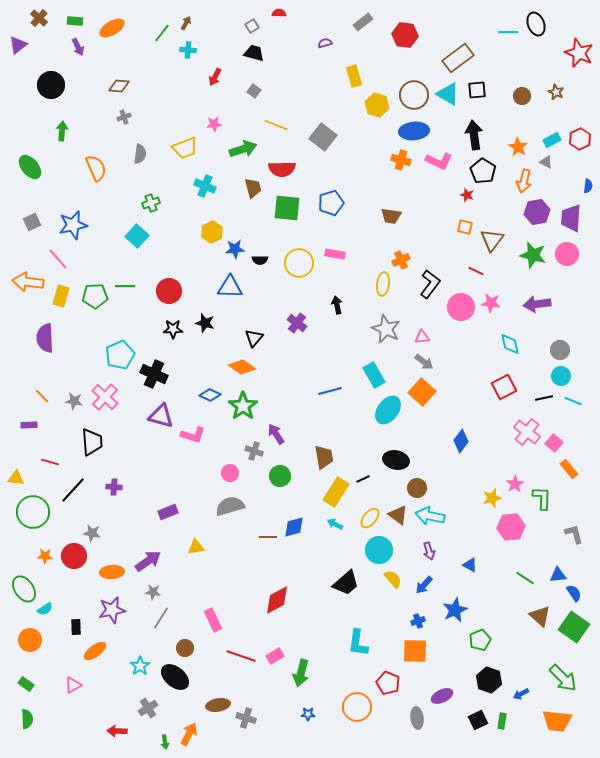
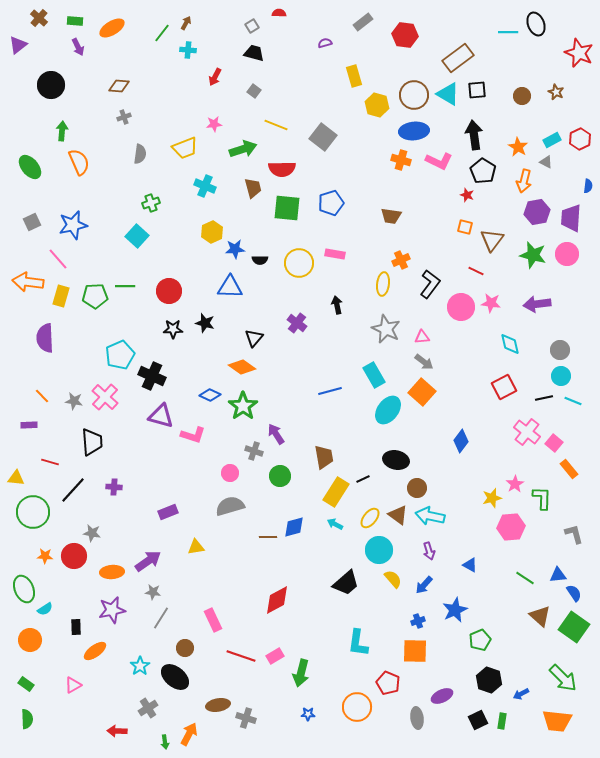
orange semicircle at (96, 168): moved 17 px left, 6 px up
black cross at (154, 374): moved 2 px left, 2 px down
green ellipse at (24, 589): rotated 12 degrees clockwise
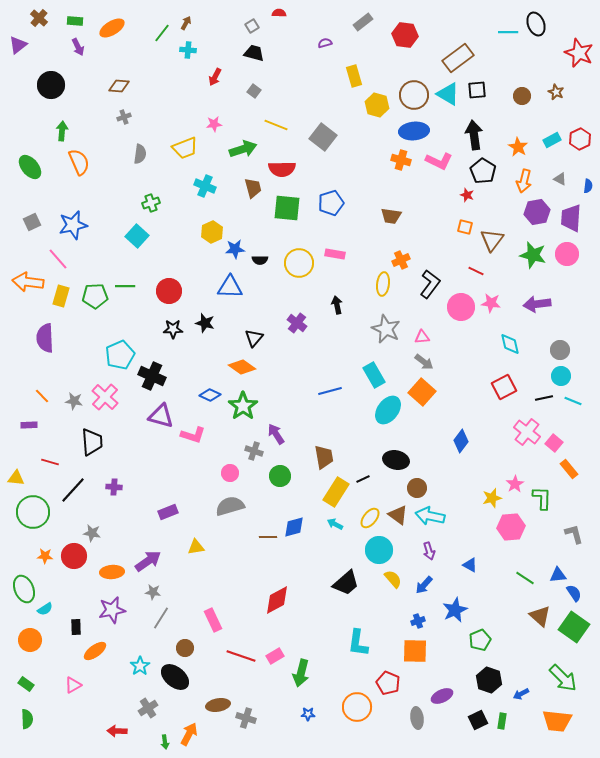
gray triangle at (546, 162): moved 14 px right, 17 px down
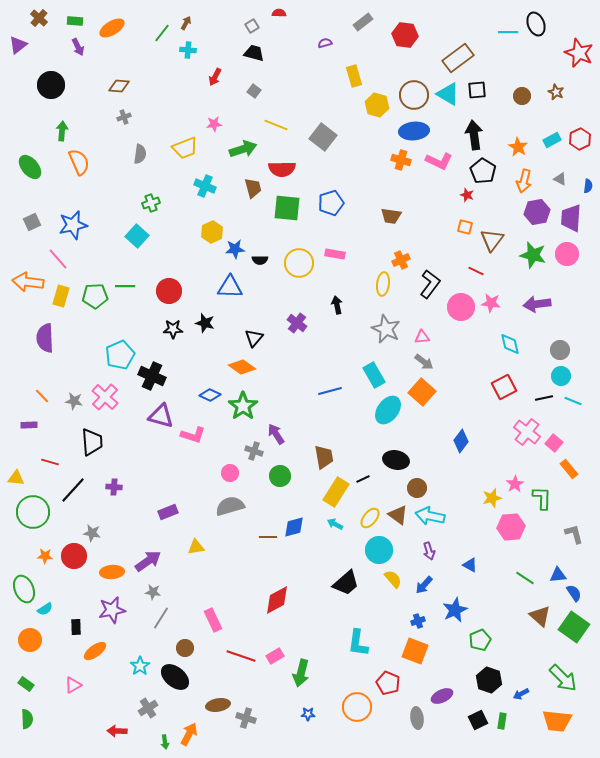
orange square at (415, 651): rotated 20 degrees clockwise
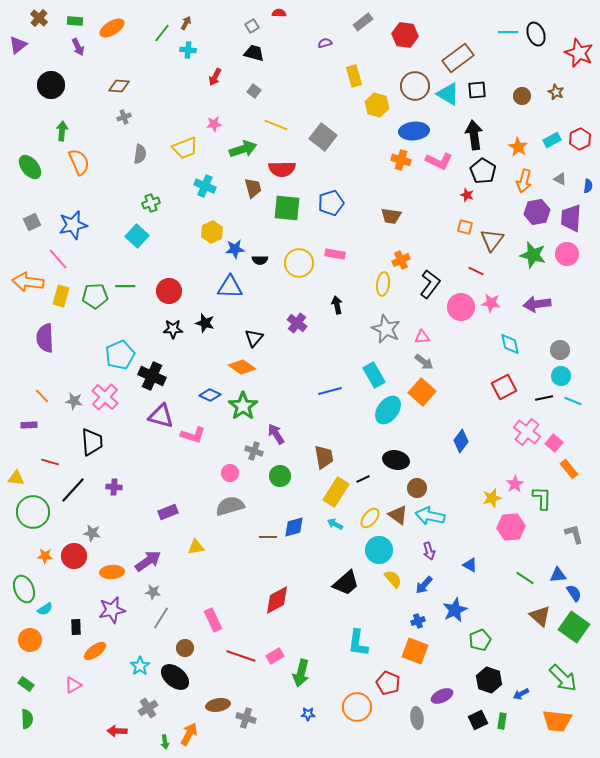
black ellipse at (536, 24): moved 10 px down
brown circle at (414, 95): moved 1 px right, 9 px up
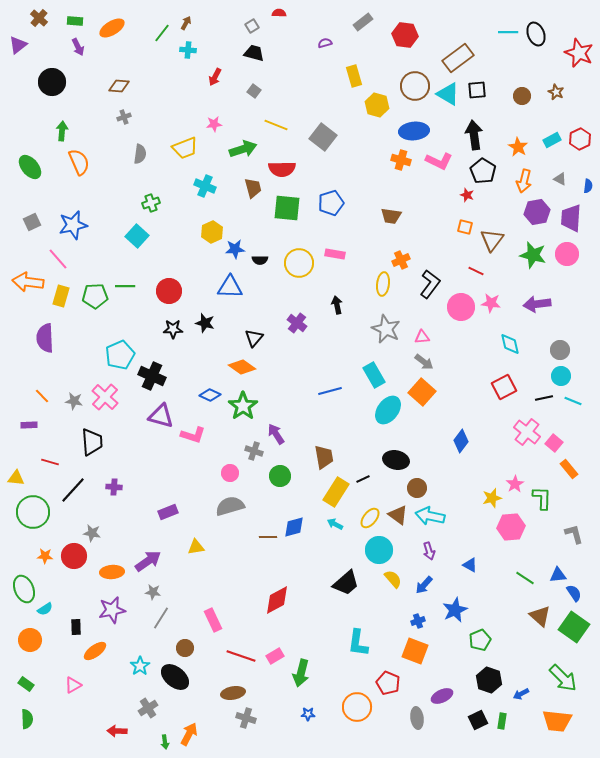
black circle at (51, 85): moved 1 px right, 3 px up
brown ellipse at (218, 705): moved 15 px right, 12 px up
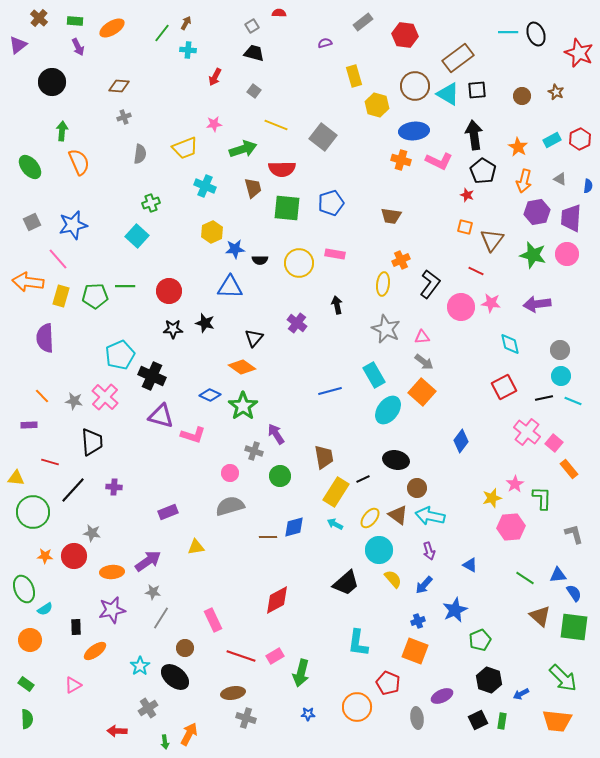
green square at (574, 627): rotated 28 degrees counterclockwise
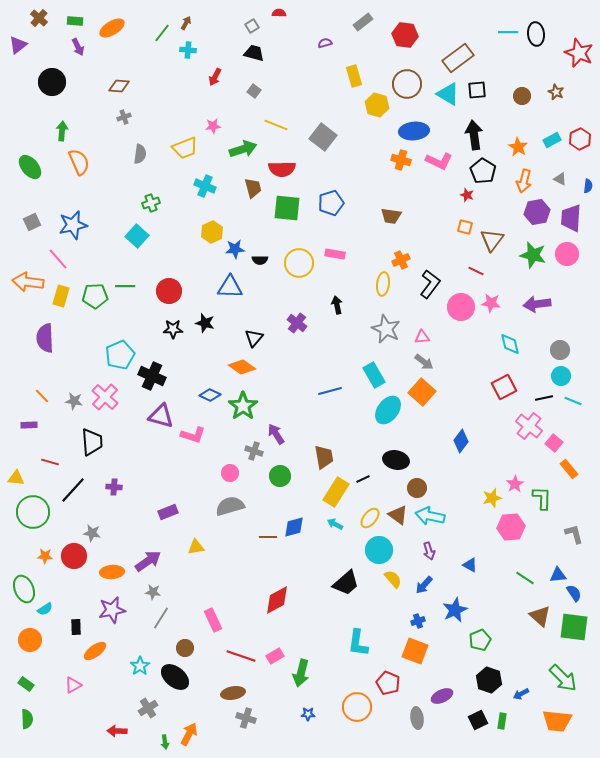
black ellipse at (536, 34): rotated 15 degrees clockwise
brown circle at (415, 86): moved 8 px left, 2 px up
pink star at (214, 124): moved 1 px left, 2 px down
pink cross at (527, 432): moved 2 px right, 6 px up
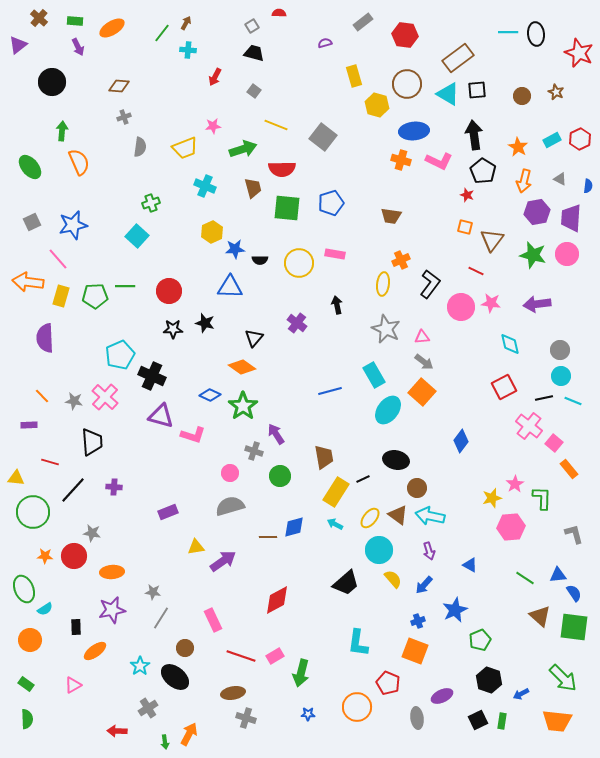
gray semicircle at (140, 154): moved 7 px up
purple arrow at (148, 561): moved 75 px right
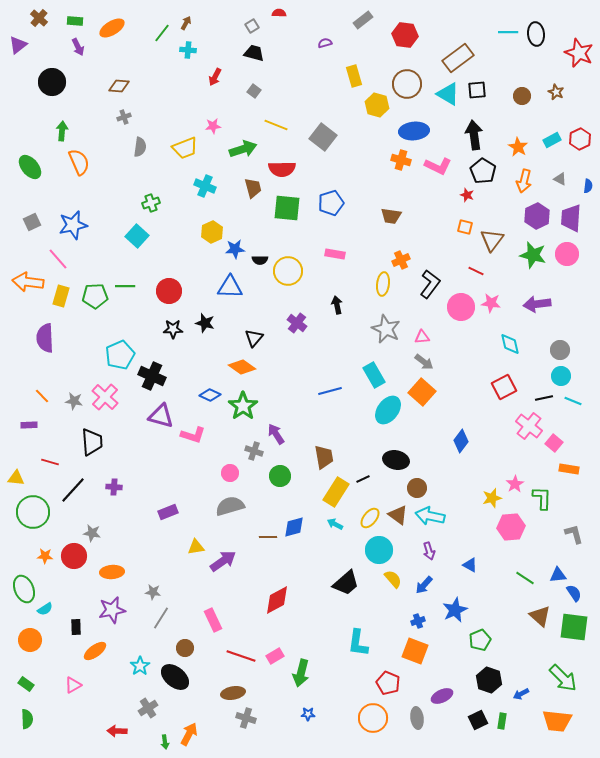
gray rectangle at (363, 22): moved 2 px up
pink L-shape at (439, 161): moved 1 px left, 5 px down
purple hexagon at (537, 212): moved 4 px down; rotated 15 degrees counterclockwise
yellow circle at (299, 263): moved 11 px left, 8 px down
orange rectangle at (569, 469): rotated 42 degrees counterclockwise
orange circle at (357, 707): moved 16 px right, 11 px down
